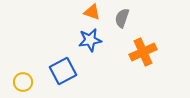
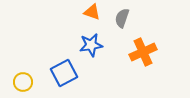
blue star: moved 1 px right, 5 px down
blue square: moved 1 px right, 2 px down
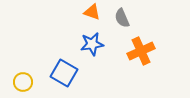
gray semicircle: rotated 42 degrees counterclockwise
blue star: moved 1 px right, 1 px up
orange cross: moved 2 px left, 1 px up
blue square: rotated 32 degrees counterclockwise
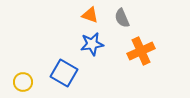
orange triangle: moved 2 px left, 3 px down
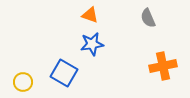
gray semicircle: moved 26 px right
orange cross: moved 22 px right, 15 px down; rotated 12 degrees clockwise
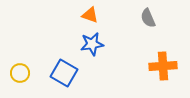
orange cross: rotated 8 degrees clockwise
yellow circle: moved 3 px left, 9 px up
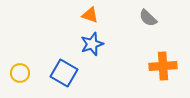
gray semicircle: rotated 24 degrees counterclockwise
blue star: rotated 10 degrees counterclockwise
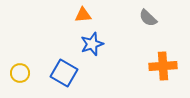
orange triangle: moved 7 px left; rotated 24 degrees counterclockwise
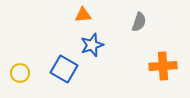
gray semicircle: moved 9 px left, 4 px down; rotated 114 degrees counterclockwise
blue star: moved 1 px down
blue square: moved 4 px up
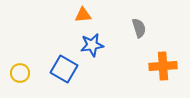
gray semicircle: moved 6 px down; rotated 36 degrees counterclockwise
blue star: rotated 10 degrees clockwise
